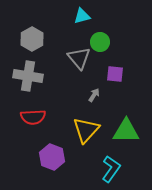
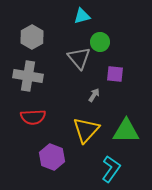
gray hexagon: moved 2 px up
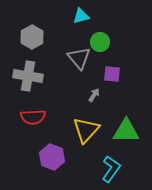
cyan triangle: moved 1 px left
purple square: moved 3 px left
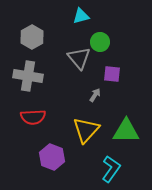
gray arrow: moved 1 px right
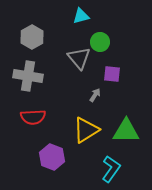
yellow triangle: rotated 16 degrees clockwise
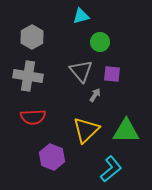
gray triangle: moved 2 px right, 13 px down
yellow triangle: rotated 12 degrees counterclockwise
cyan L-shape: rotated 16 degrees clockwise
